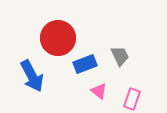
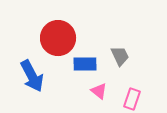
blue rectangle: rotated 20 degrees clockwise
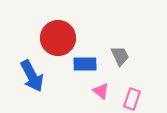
pink triangle: moved 2 px right
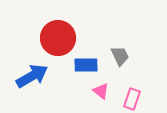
blue rectangle: moved 1 px right, 1 px down
blue arrow: rotated 92 degrees counterclockwise
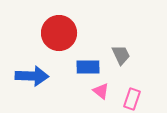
red circle: moved 1 px right, 5 px up
gray trapezoid: moved 1 px right, 1 px up
blue rectangle: moved 2 px right, 2 px down
blue arrow: rotated 32 degrees clockwise
